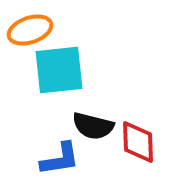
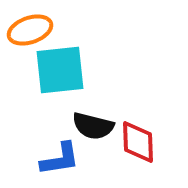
cyan square: moved 1 px right
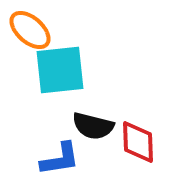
orange ellipse: rotated 60 degrees clockwise
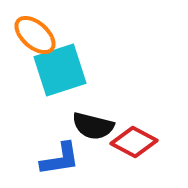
orange ellipse: moved 5 px right, 5 px down
cyan square: rotated 12 degrees counterclockwise
red diamond: moved 4 px left; rotated 60 degrees counterclockwise
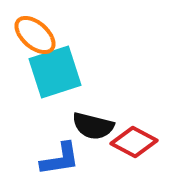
cyan square: moved 5 px left, 2 px down
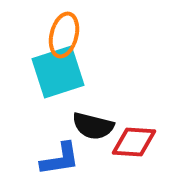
orange ellipse: moved 29 px right; rotated 63 degrees clockwise
cyan square: moved 3 px right
red diamond: rotated 24 degrees counterclockwise
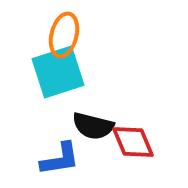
red diamond: moved 1 px left; rotated 63 degrees clockwise
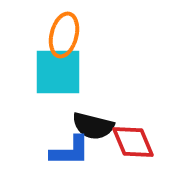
cyan square: rotated 18 degrees clockwise
blue L-shape: moved 10 px right, 8 px up; rotated 9 degrees clockwise
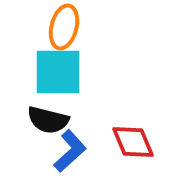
orange ellipse: moved 8 px up
black semicircle: moved 45 px left, 6 px up
blue L-shape: rotated 42 degrees counterclockwise
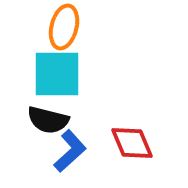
cyan square: moved 1 px left, 2 px down
red diamond: moved 1 px left, 1 px down
